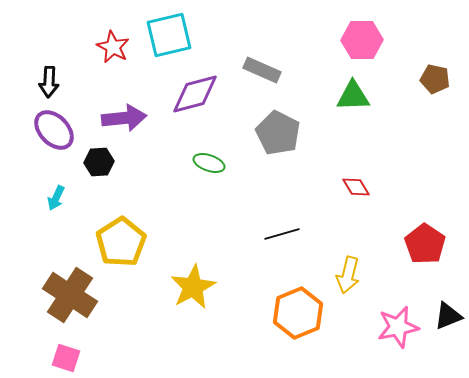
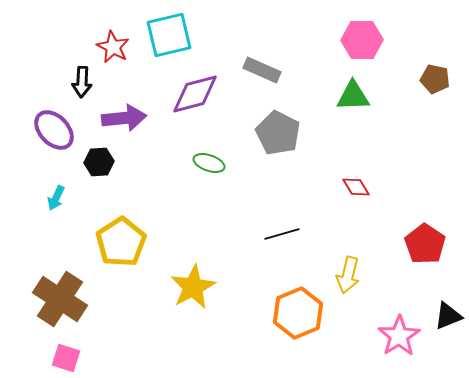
black arrow: moved 33 px right
brown cross: moved 10 px left, 4 px down
pink star: moved 1 px right, 9 px down; rotated 21 degrees counterclockwise
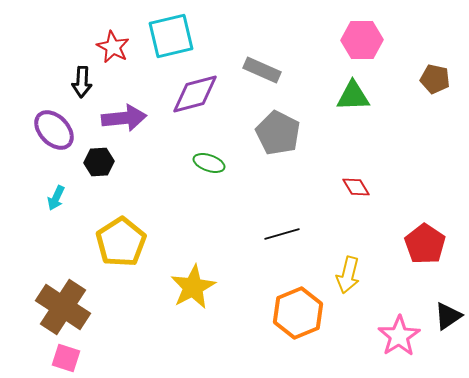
cyan square: moved 2 px right, 1 px down
brown cross: moved 3 px right, 8 px down
black triangle: rotated 12 degrees counterclockwise
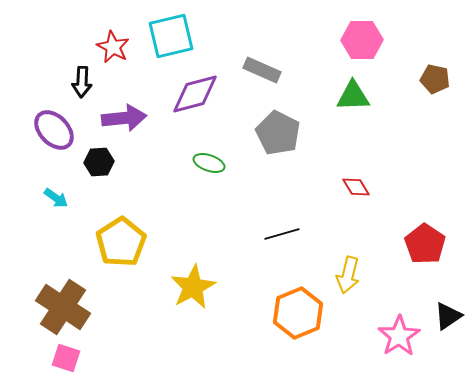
cyan arrow: rotated 80 degrees counterclockwise
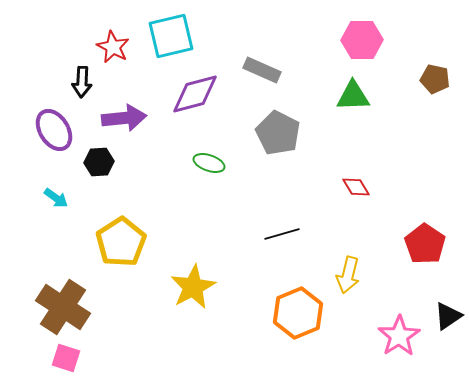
purple ellipse: rotated 12 degrees clockwise
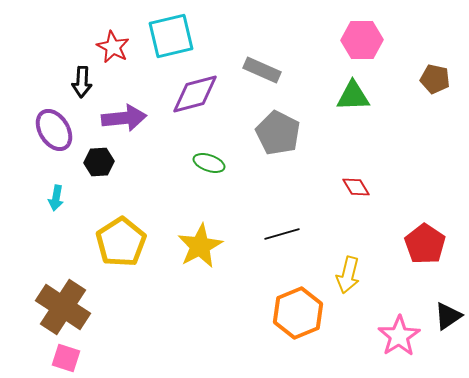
cyan arrow: rotated 65 degrees clockwise
yellow star: moved 7 px right, 41 px up
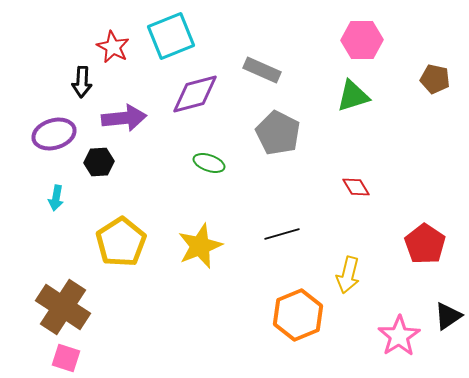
cyan square: rotated 9 degrees counterclockwise
green triangle: rotated 15 degrees counterclockwise
purple ellipse: moved 4 px down; rotated 75 degrees counterclockwise
yellow star: rotated 6 degrees clockwise
orange hexagon: moved 2 px down
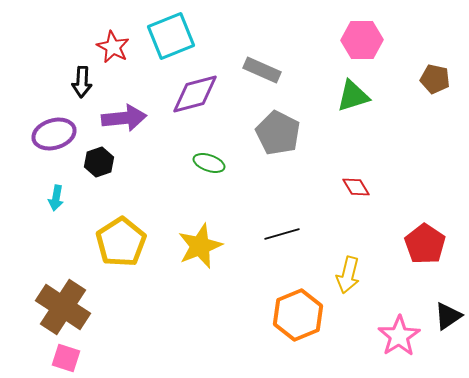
black hexagon: rotated 16 degrees counterclockwise
